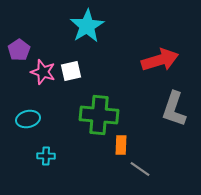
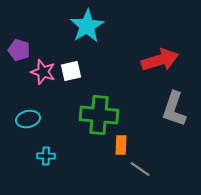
purple pentagon: rotated 20 degrees counterclockwise
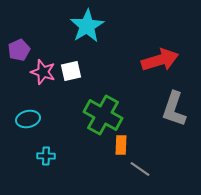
purple pentagon: rotated 30 degrees clockwise
green cross: moved 4 px right; rotated 24 degrees clockwise
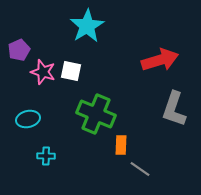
white square: rotated 25 degrees clockwise
green cross: moved 7 px left, 1 px up; rotated 6 degrees counterclockwise
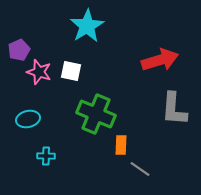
pink star: moved 4 px left
gray L-shape: rotated 15 degrees counterclockwise
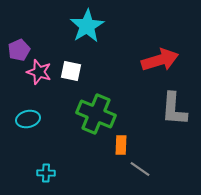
cyan cross: moved 17 px down
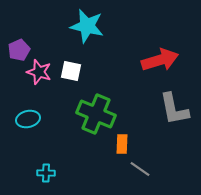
cyan star: rotated 28 degrees counterclockwise
gray L-shape: rotated 15 degrees counterclockwise
orange rectangle: moved 1 px right, 1 px up
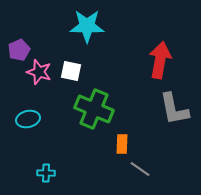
cyan star: rotated 12 degrees counterclockwise
red arrow: rotated 63 degrees counterclockwise
green cross: moved 2 px left, 5 px up
